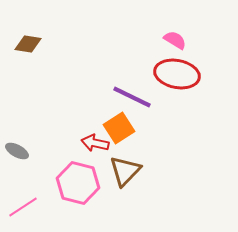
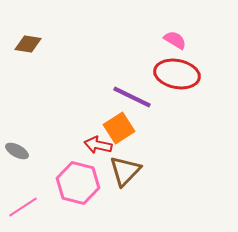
red arrow: moved 3 px right, 2 px down
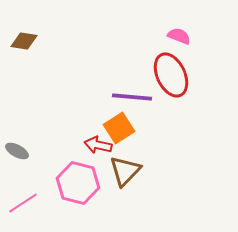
pink semicircle: moved 4 px right, 4 px up; rotated 10 degrees counterclockwise
brown diamond: moved 4 px left, 3 px up
red ellipse: moved 6 px left, 1 px down; rotated 54 degrees clockwise
purple line: rotated 21 degrees counterclockwise
pink line: moved 4 px up
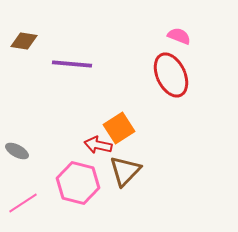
purple line: moved 60 px left, 33 px up
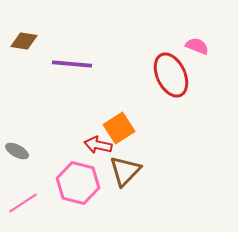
pink semicircle: moved 18 px right, 10 px down
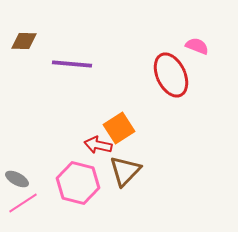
brown diamond: rotated 8 degrees counterclockwise
gray ellipse: moved 28 px down
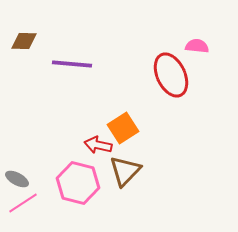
pink semicircle: rotated 15 degrees counterclockwise
orange square: moved 4 px right
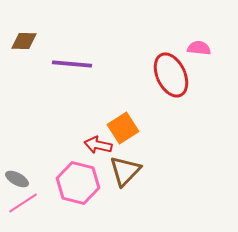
pink semicircle: moved 2 px right, 2 px down
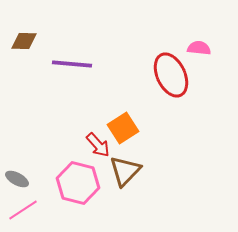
red arrow: rotated 144 degrees counterclockwise
pink line: moved 7 px down
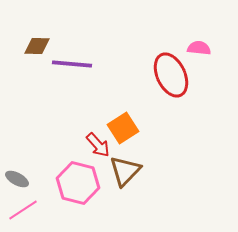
brown diamond: moved 13 px right, 5 px down
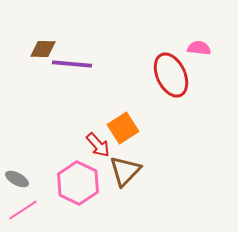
brown diamond: moved 6 px right, 3 px down
pink hexagon: rotated 12 degrees clockwise
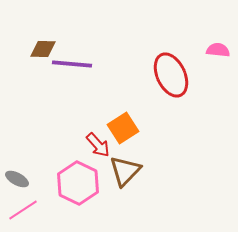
pink semicircle: moved 19 px right, 2 px down
